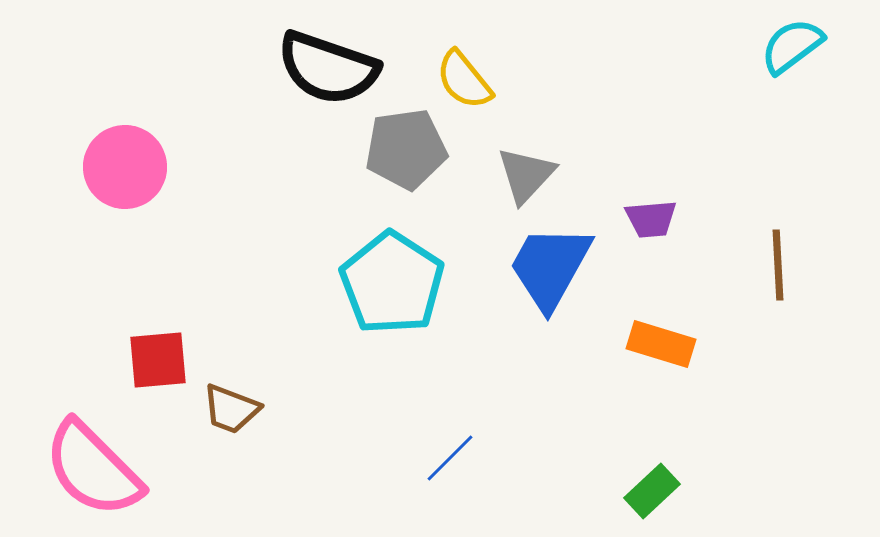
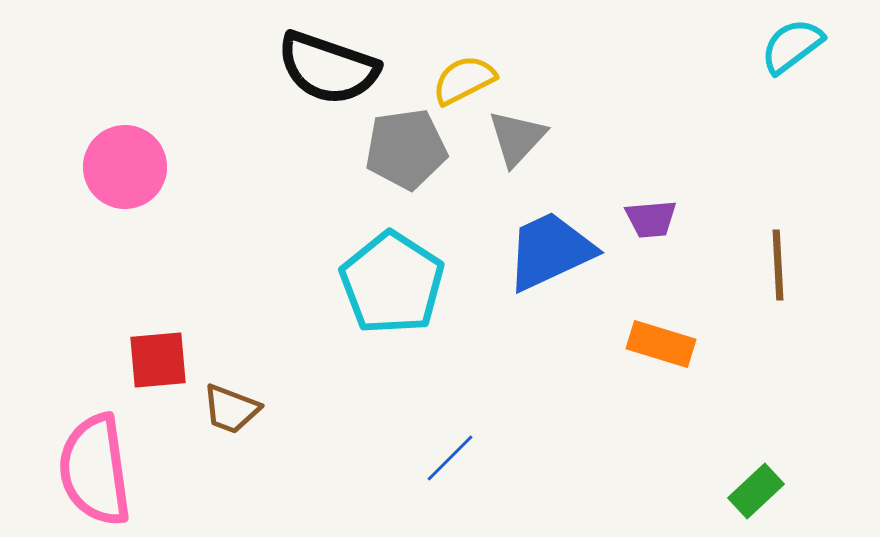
yellow semicircle: rotated 102 degrees clockwise
gray triangle: moved 9 px left, 37 px up
blue trapezoid: moved 16 px up; rotated 36 degrees clockwise
pink semicircle: moved 2 px right, 1 px down; rotated 37 degrees clockwise
green rectangle: moved 104 px right
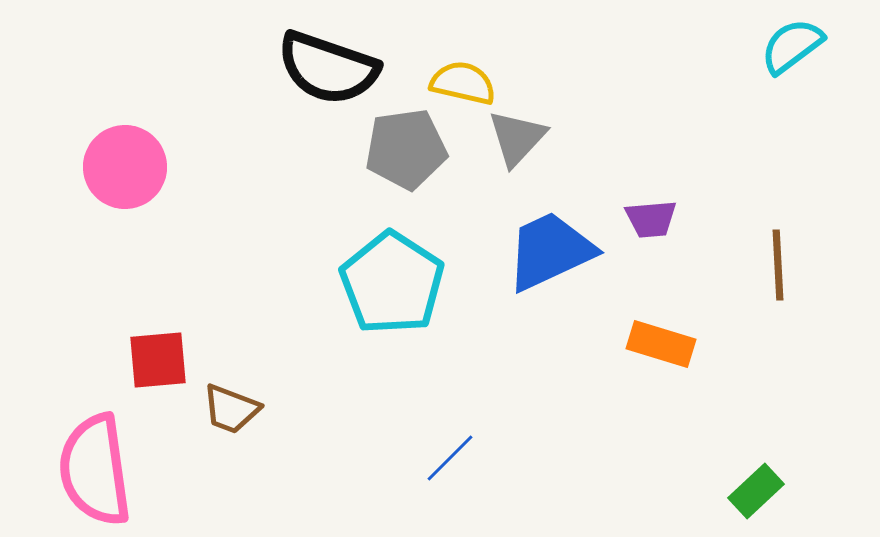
yellow semicircle: moved 1 px left, 3 px down; rotated 40 degrees clockwise
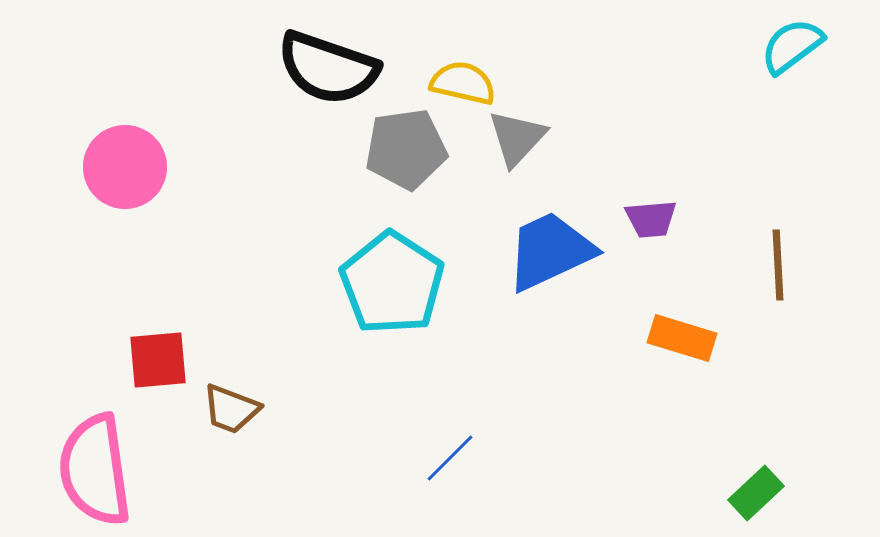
orange rectangle: moved 21 px right, 6 px up
green rectangle: moved 2 px down
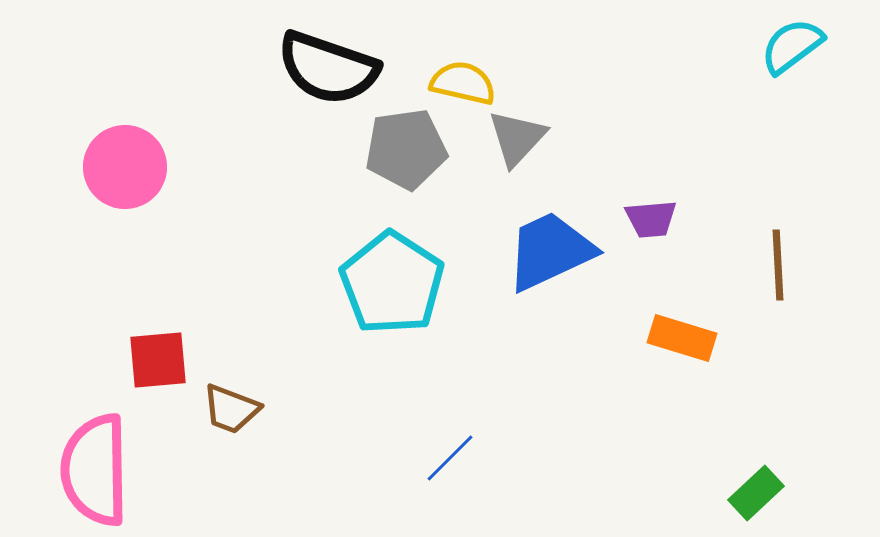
pink semicircle: rotated 7 degrees clockwise
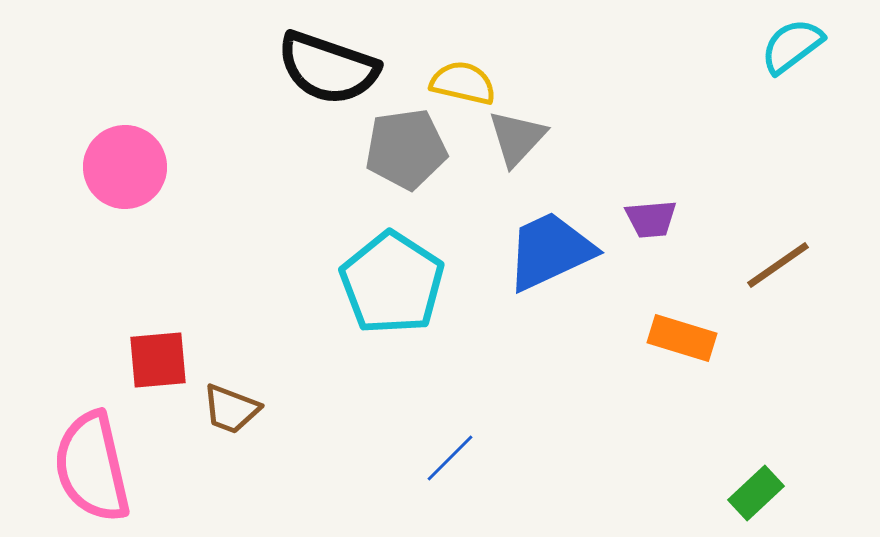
brown line: rotated 58 degrees clockwise
pink semicircle: moved 3 px left, 3 px up; rotated 12 degrees counterclockwise
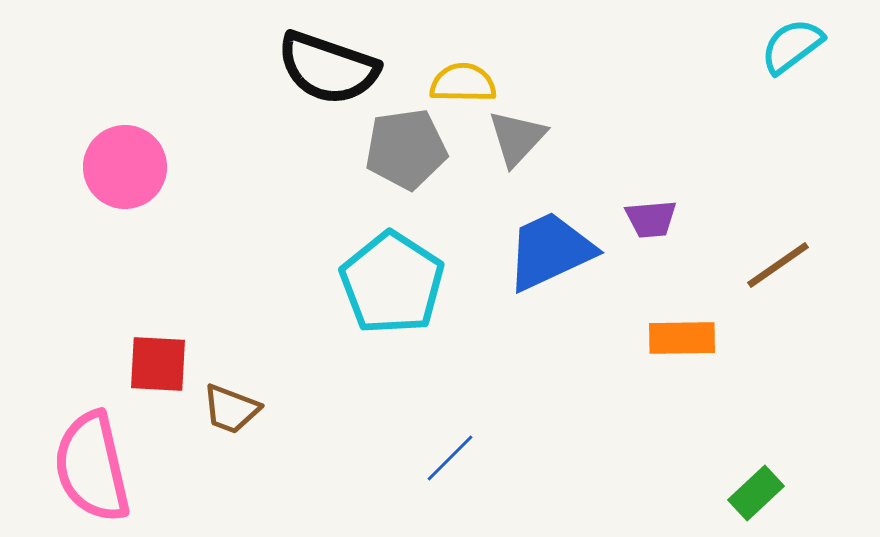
yellow semicircle: rotated 12 degrees counterclockwise
orange rectangle: rotated 18 degrees counterclockwise
red square: moved 4 px down; rotated 8 degrees clockwise
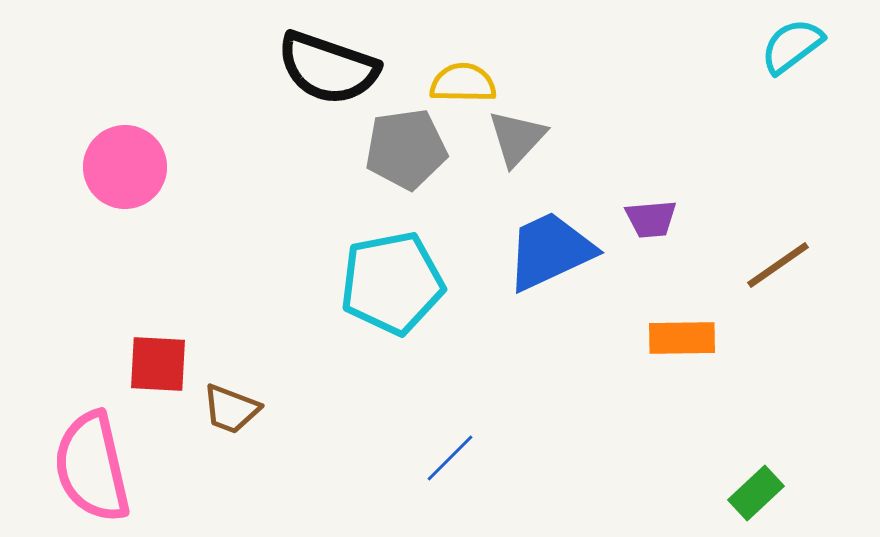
cyan pentagon: rotated 28 degrees clockwise
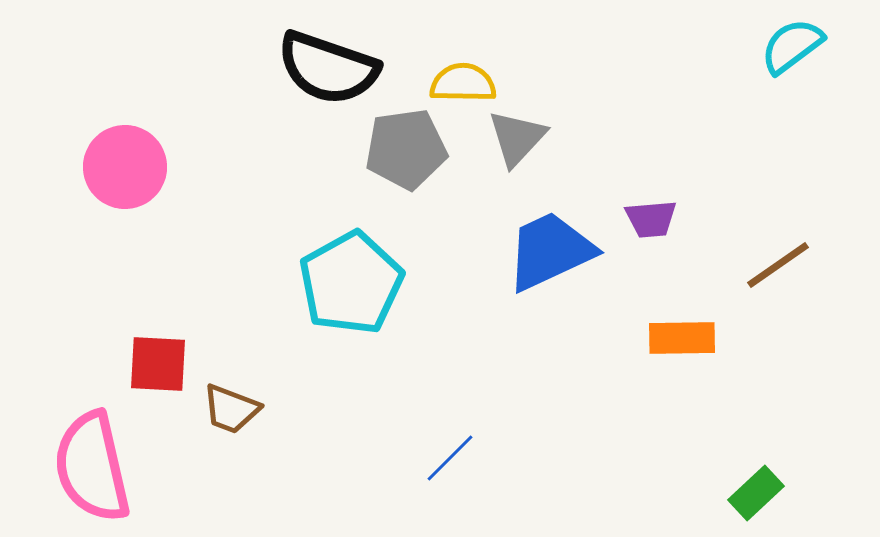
cyan pentagon: moved 41 px left; rotated 18 degrees counterclockwise
